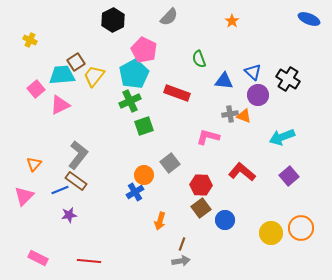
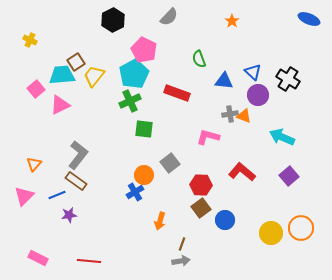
green square at (144, 126): moved 3 px down; rotated 24 degrees clockwise
cyan arrow at (282, 137): rotated 45 degrees clockwise
blue line at (60, 190): moved 3 px left, 5 px down
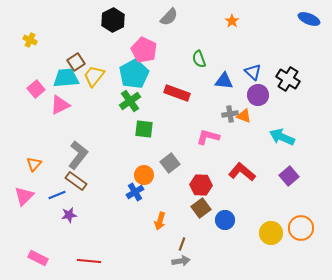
cyan trapezoid at (62, 75): moved 4 px right, 3 px down
green cross at (130, 101): rotated 10 degrees counterclockwise
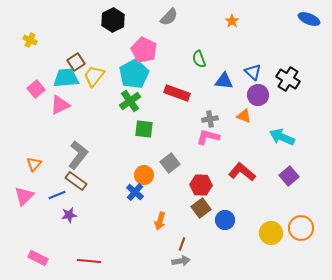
gray cross at (230, 114): moved 20 px left, 5 px down
blue cross at (135, 192): rotated 18 degrees counterclockwise
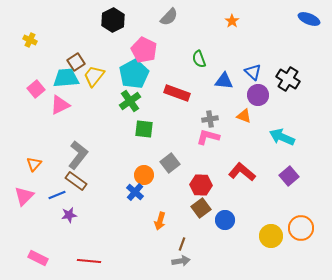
yellow circle at (271, 233): moved 3 px down
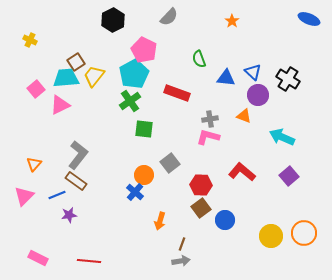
blue triangle at (224, 81): moved 2 px right, 3 px up
orange circle at (301, 228): moved 3 px right, 5 px down
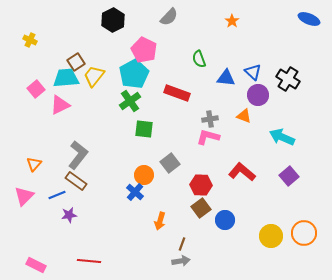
pink rectangle at (38, 258): moved 2 px left, 7 px down
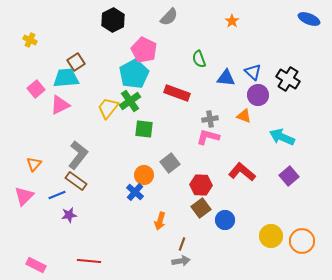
yellow trapezoid at (94, 76): moved 14 px right, 32 px down
orange circle at (304, 233): moved 2 px left, 8 px down
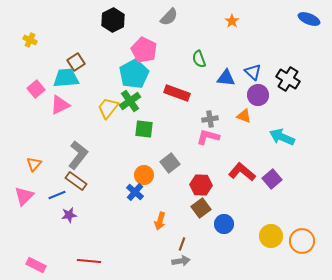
purple square at (289, 176): moved 17 px left, 3 px down
blue circle at (225, 220): moved 1 px left, 4 px down
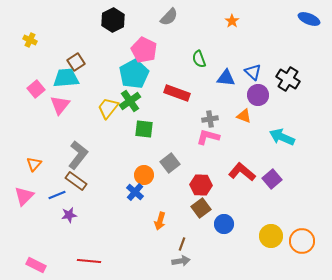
pink triangle at (60, 105): rotated 25 degrees counterclockwise
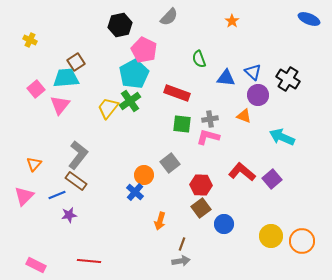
black hexagon at (113, 20): moved 7 px right, 5 px down; rotated 15 degrees clockwise
green square at (144, 129): moved 38 px right, 5 px up
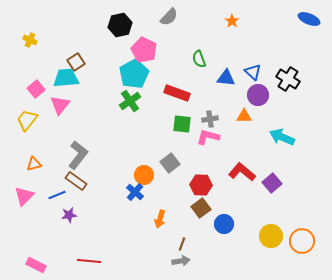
yellow trapezoid at (108, 108): moved 81 px left, 12 px down
orange triangle at (244, 116): rotated 21 degrees counterclockwise
orange triangle at (34, 164): rotated 35 degrees clockwise
purple square at (272, 179): moved 4 px down
orange arrow at (160, 221): moved 2 px up
